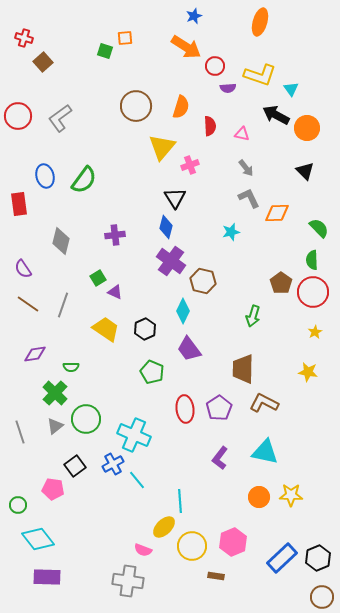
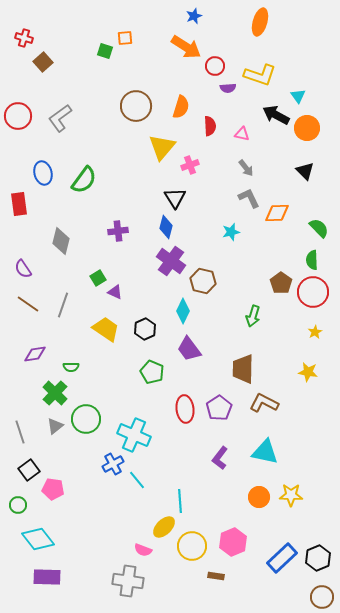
cyan triangle at (291, 89): moved 7 px right, 7 px down
blue ellipse at (45, 176): moved 2 px left, 3 px up
purple cross at (115, 235): moved 3 px right, 4 px up
black square at (75, 466): moved 46 px left, 4 px down
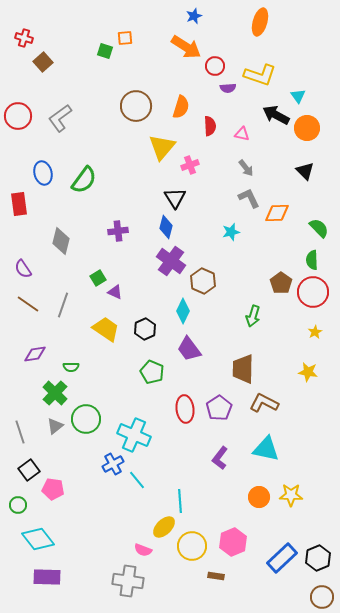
brown hexagon at (203, 281): rotated 10 degrees clockwise
cyan triangle at (265, 452): moved 1 px right, 3 px up
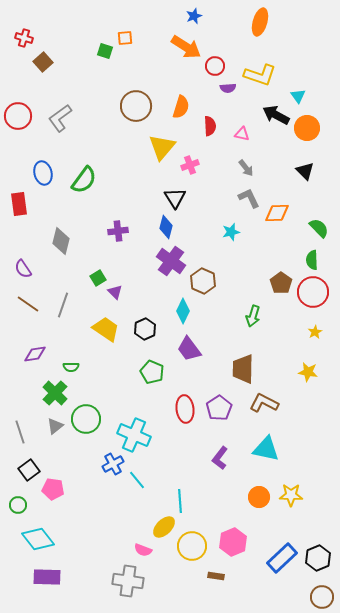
purple triangle at (115, 292): rotated 21 degrees clockwise
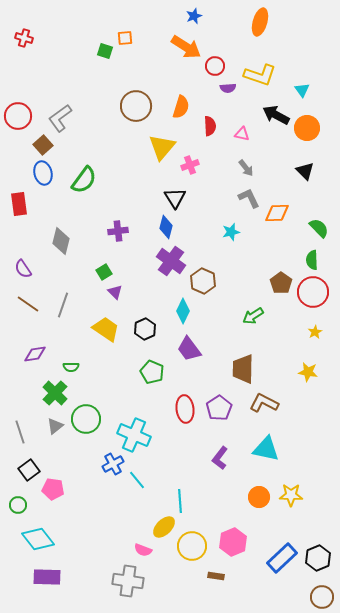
brown square at (43, 62): moved 83 px down
cyan triangle at (298, 96): moved 4 px right, 6 px up
green square at (98, 278): moved 6 px right, 6 px up
green arrow at (253, 316): rotated 40 degrees clockwise
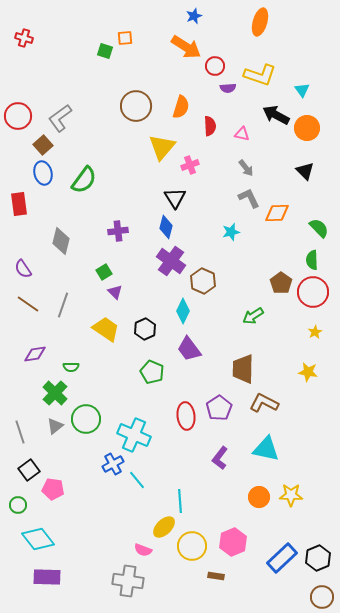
red ellipse at (185, 409): moved 1 px right, 7 px down
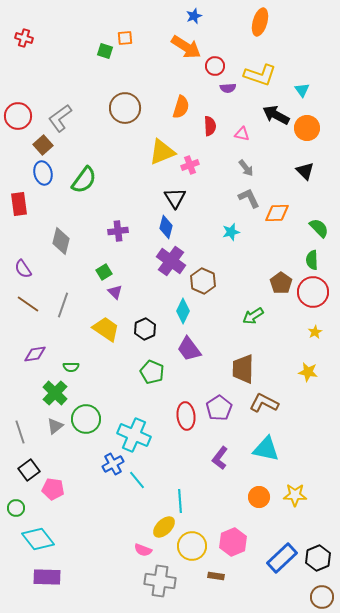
brown circle at (136, 106): moved 11 px left, 2 px down
yellow triangle at (162, 147): moved 5 px down; rotated 28 degrees clockwise
yellow star at (291, 495): moved 4 px right
green circle at (18, 505): moved 2 px left, 3 px down
gray cross at (128, 581): moved 32 px right
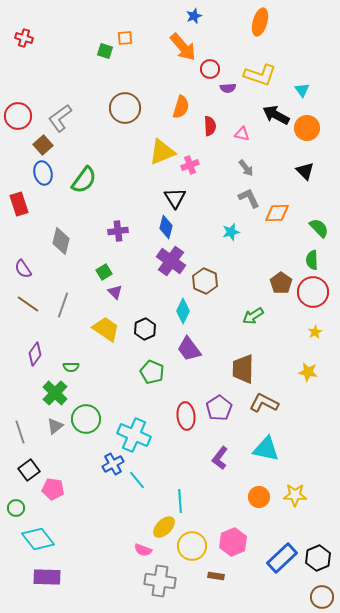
orange arrow at (186, 47): moved 3 px left; rotated 16 degrees clockwise
red circle at (215, 66): moved 5 px left, 3 px down
red rectangle at (19, 204): rotated 10 degrees counterclockwise
brown hexagon at (203, 281): moved 2 px right
purple diamond at (35, 354): rotated 45 degrees counterclockwise
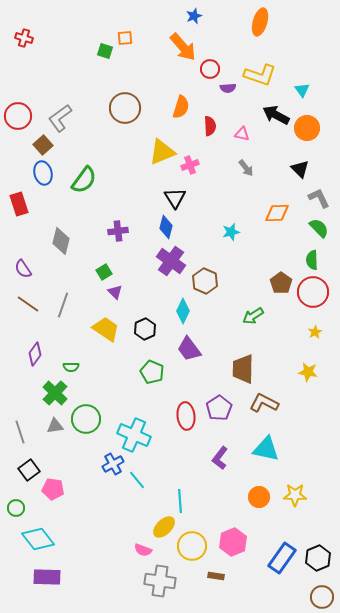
black triangle at (305, 171): moved 5 px left, 2 px up
gray L-shape at (249, 198): moved 70 px right
gray triangle at (55, 426): rotated 30 degrees clockwise
blue rectangle at (282, 558): rotated 12 degrees counterclockwise
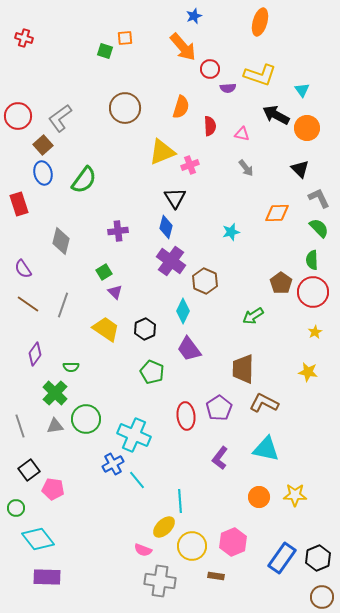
gray line at (20, 432): moved 6 px up
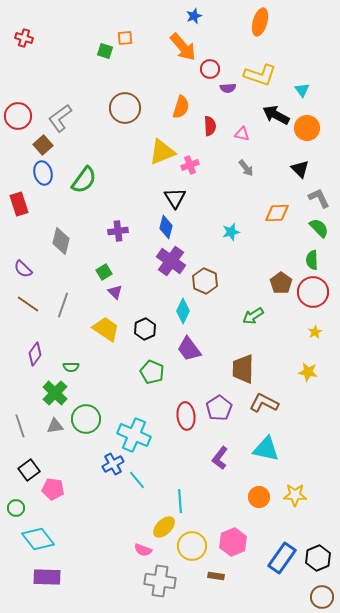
purple semicircle at (23, 269): rotated 12 degrees counterclockwise
